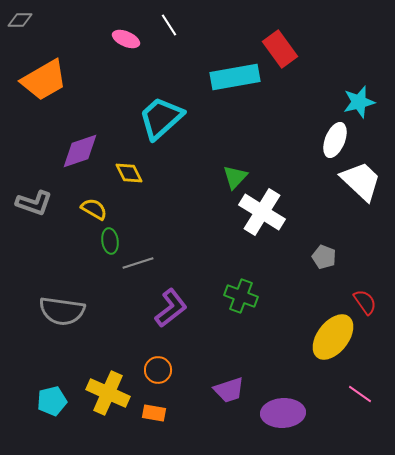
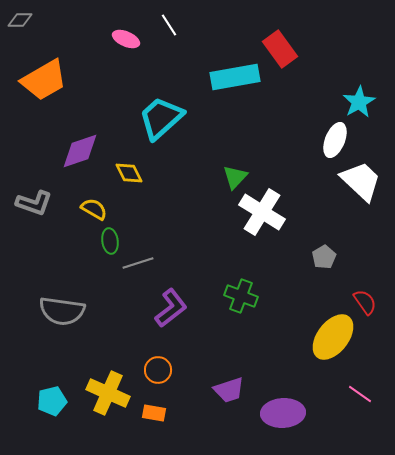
cyan star: rotated 16 degrees counterclockwise
gray pentagon: rotated 20 degrees clockwise
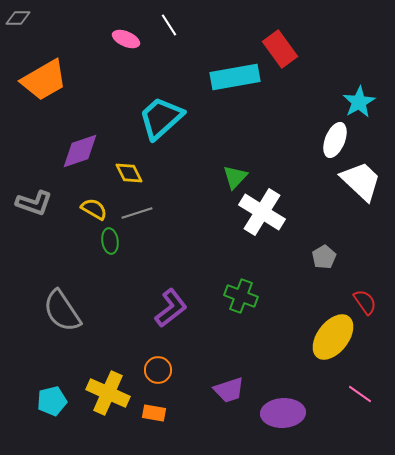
gray diamond: moved 2 px left, 2 px up
gray line: moved 1 px left, 50 px up
gray semicircle: rotated 48 degrees clockwise
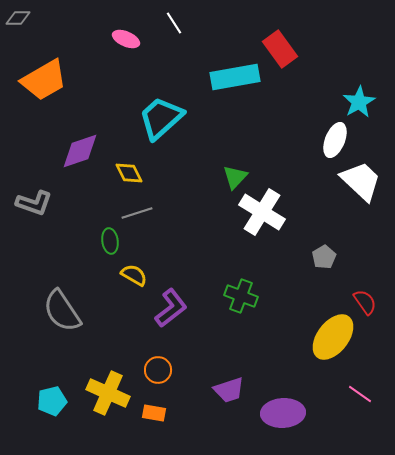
white line: moved 5 px right, 2 px up
yellow semicircle: moved 40 px right, 66 px down
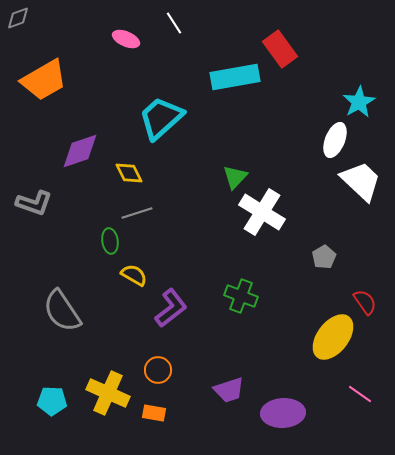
gray diamond: rotated 20 degrees counterclockwise
cyan pentagon: rotated 16 degrees clockwise
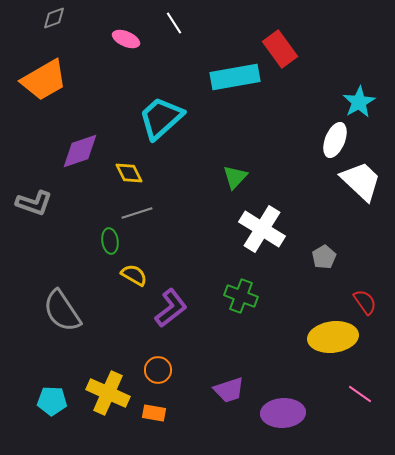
gray diamond: moved 36 px right
white cross: moved 17 px down
yellow ellipse: rotated 45 degrees clockwise
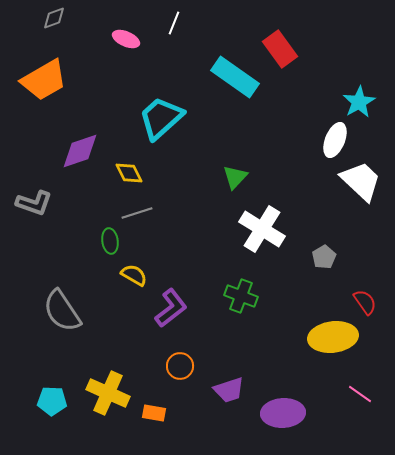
white line: rotated 55 degrees clockwise
cyan rectangle: rotated 45 degrees clockwise
orange circle: moved 22 px right, 4 px up
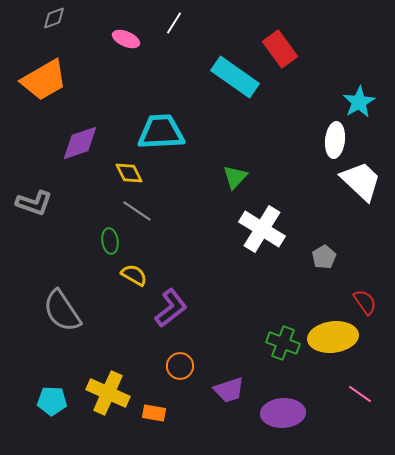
white line: rotated 10 degrees clockwise
cyan trapezoid: moved 14 px down; rotated 39 degrees clockwise
white ellipse: rotated 16 degrees counterclockwise
purple diamond: moved 8 px up
gray line: moved 2 px up; rotated 52 degrees clockwise
green cross: moved 42 px right, 47 px down
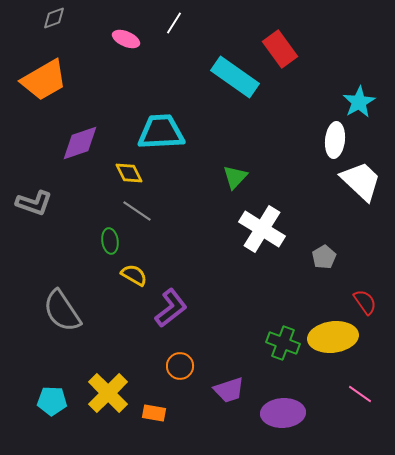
yellow cross: rotated 21 degrees clockwise
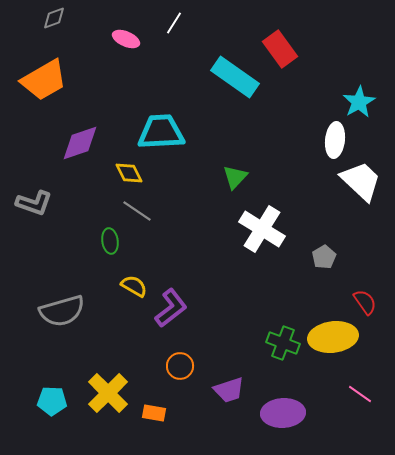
yellow semicircle: moved 11 px down
gray semicircle: rotated 72 degrees counterclockwise
